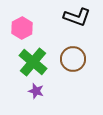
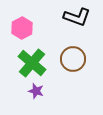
green cross: moved 1 px left, 1 px down
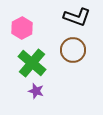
brown circle: moved 9 px up
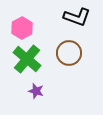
brown circle: moved 4 px left, 3 px down
green cross: moved 5 px left, 4 px up
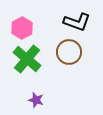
black L-shape: moved 5 px down
brown circle: moved 1 px up
purple star: moved 9 px down
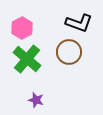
black L-shape: moved 2 px right, 1 px down
